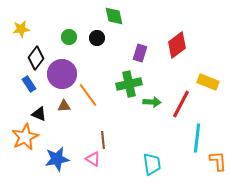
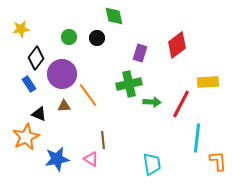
yellow rectangle: rotated 25 degrees counterclockwise
orange star: moved 1 px right
pink triangle: moved 2 px left
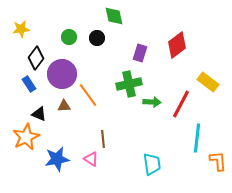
yellow rectangle: rotated 40 degrees clockwise
brown line: moved 1 px up
